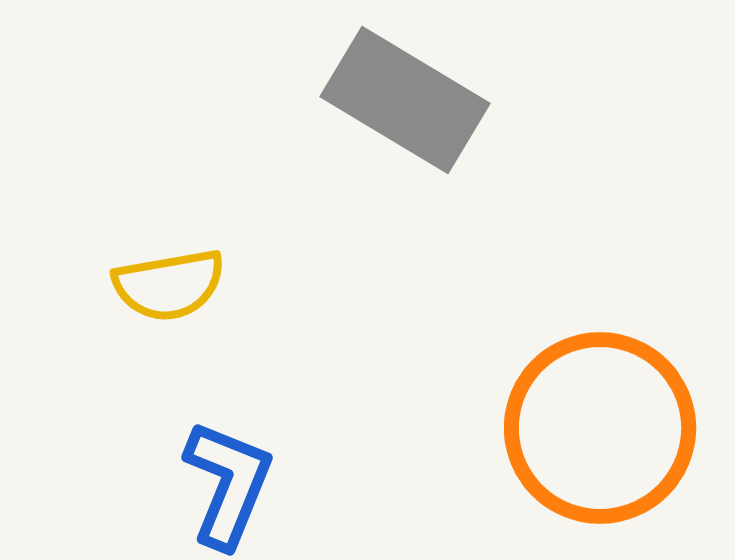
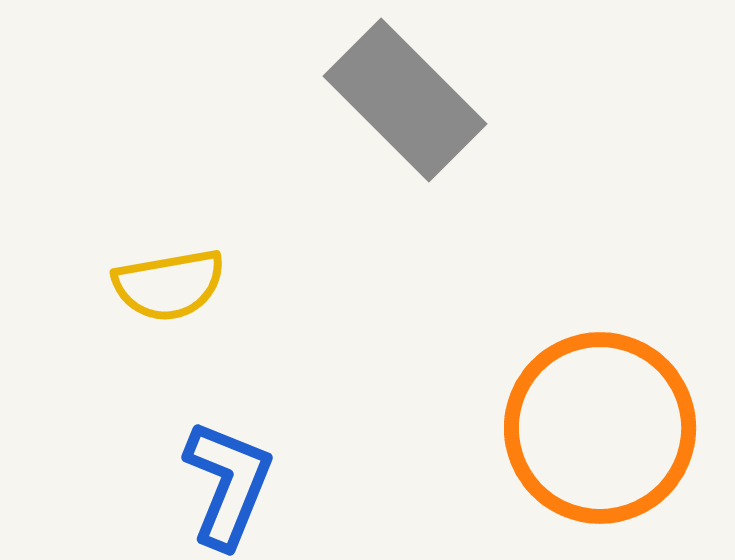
gray rectangle: rotated 14 degrees clockwise
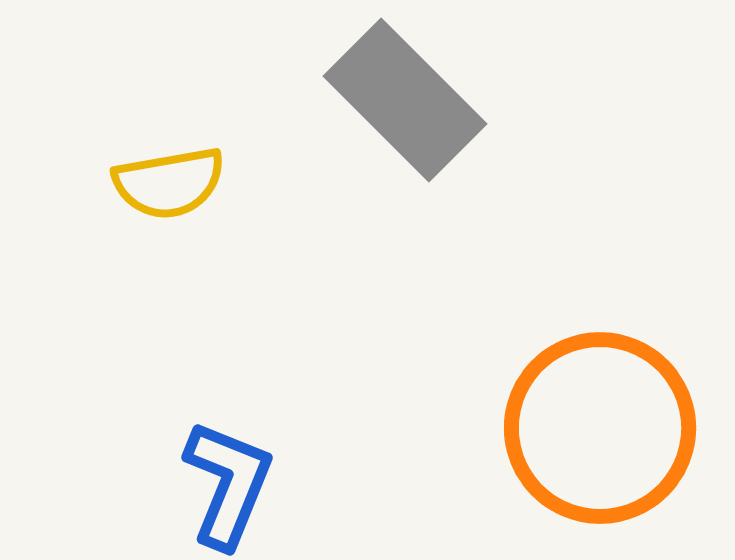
yellow semicircle: moved 102 px up
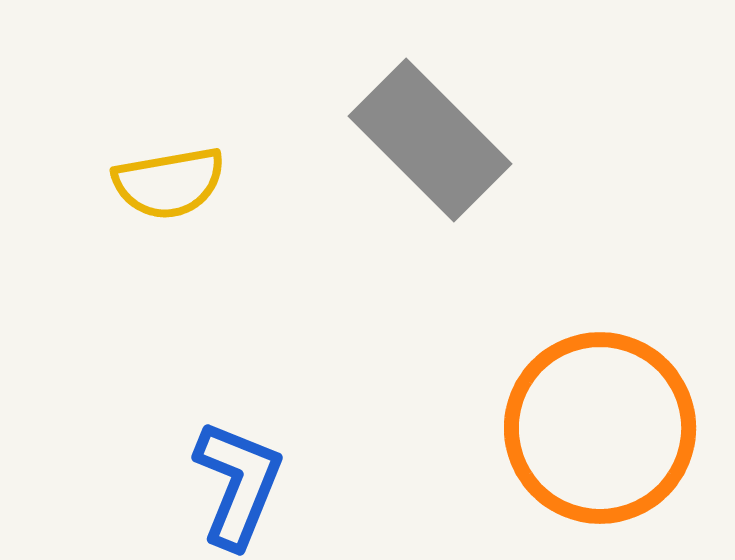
gray rectangle: moved 25 px right, 40 px down
blue L-shape: moved 10 px right
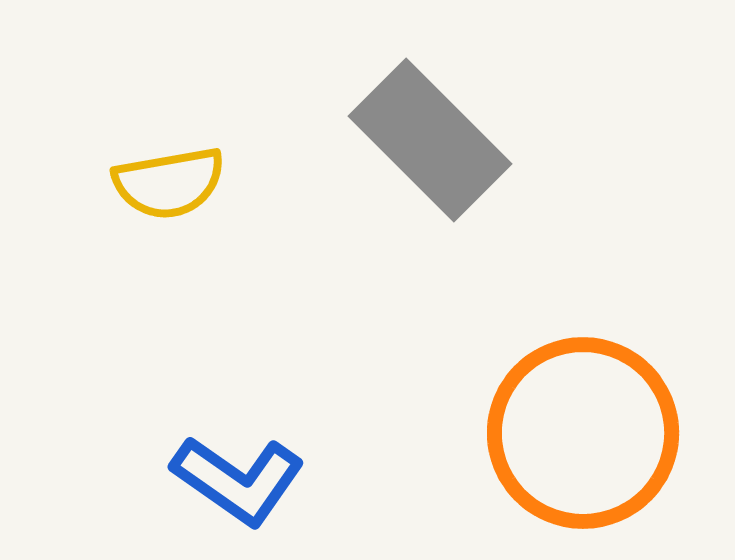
orange circle: moved 17 px left, 5 px down
blue L-shape: moved 4 px up; rotated 103 degrees clockwise
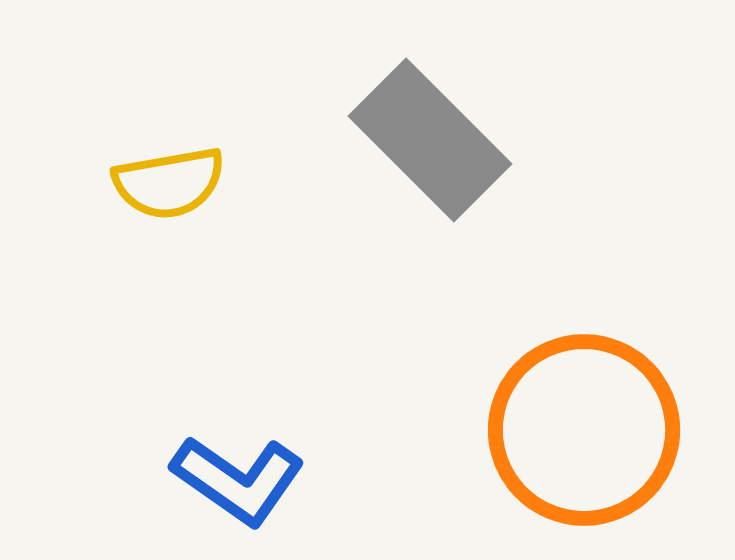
orange circle: moved 1 px right, 3 px up
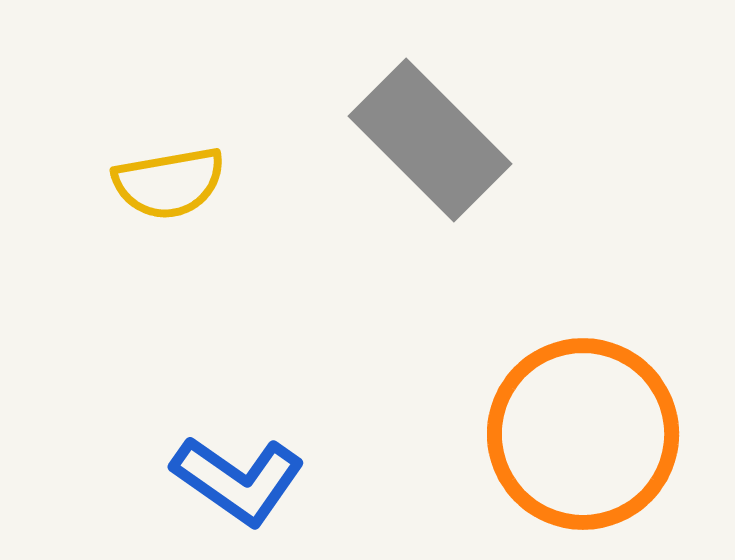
orange circle: moved 1 px left, 4 px down
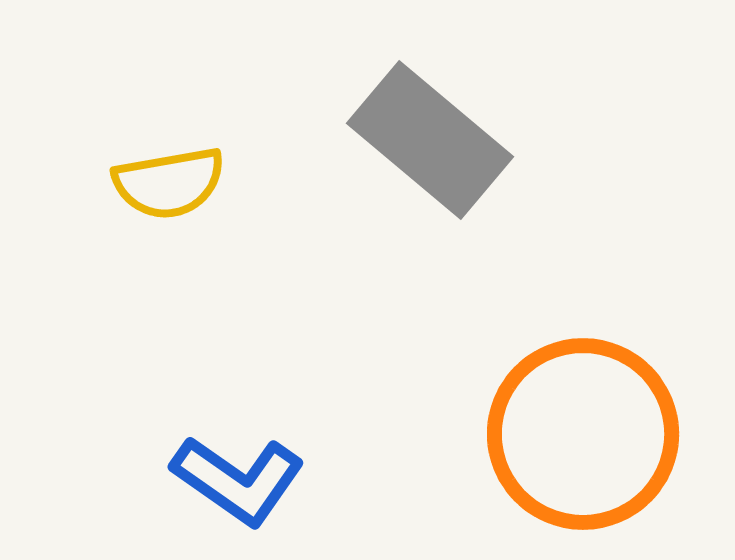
gray rectangle: rotated 5 degrees counterclockwise
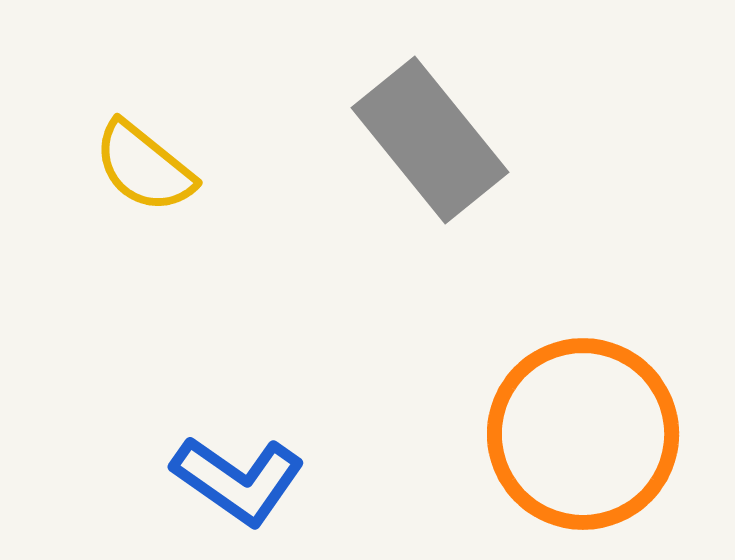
gray rectangle: rotated 11 degrees clockwise
yellow semicircle: moved 25 px left, 16 px up; rotated 49 degrees clockwise
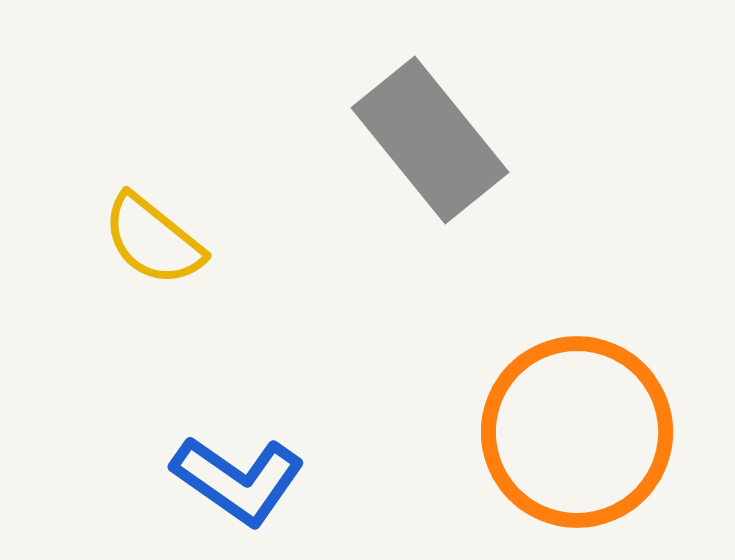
yellow semicircle: moved 9 px right, 73 px down
orange circle: moved 6 px left, 2 px up
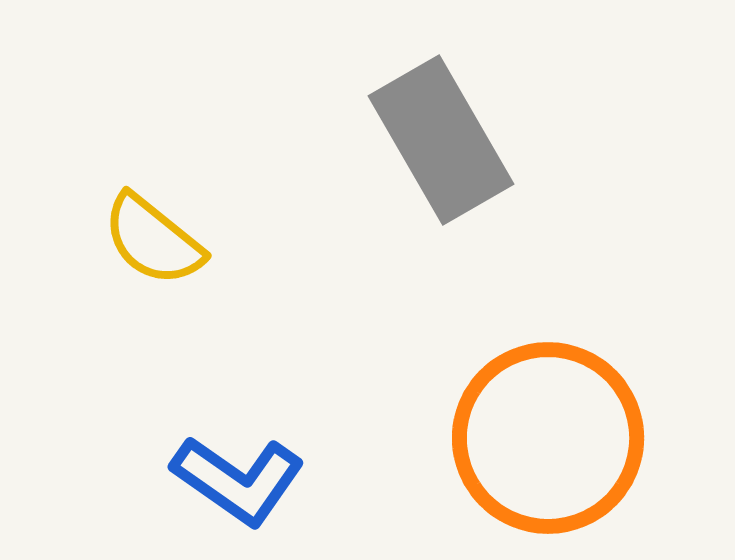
gray rectangle: moved 11 px right; rotated 9 degrees clockwise
orange circle: moved 29 px left, 6 px down
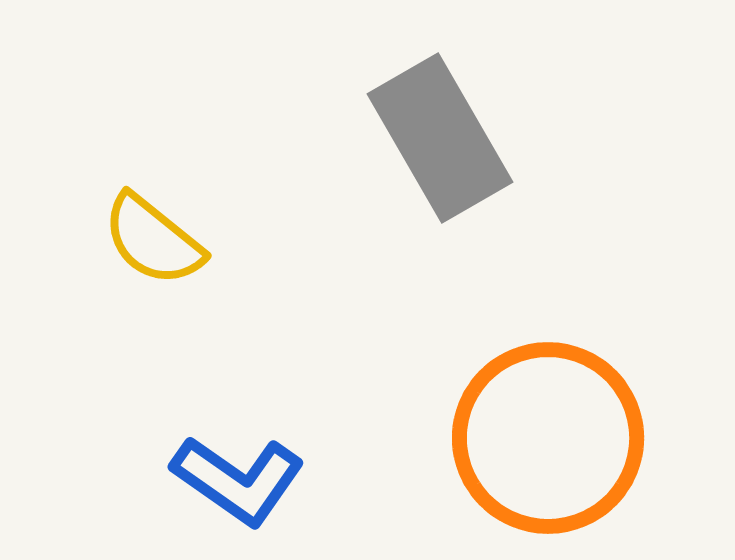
gray rectangle: moved 1 px left, 2 px up
